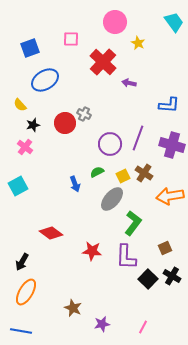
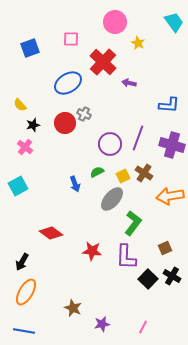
blue ellipse: moved 23 px right, 3 px down
blue line: moved 3 px right
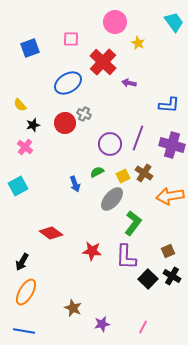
brown square: moved 3 px right, 3 px down
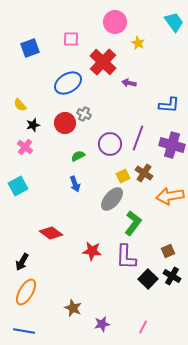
green semicircle: moved 19 px left, 16 px up
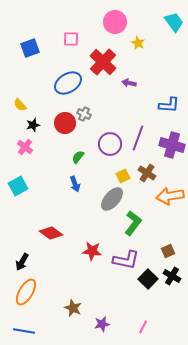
green semicircle: moved 1 px down; rotated 24 degrees counterclockwise
brown cross: moved 3 px right
purple L-shape: moved 3 px down; rotated 80 degrees counterclockwise
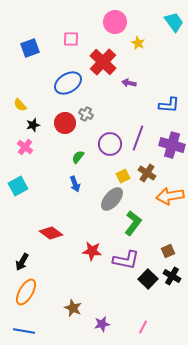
gray cross: moved 2 px right
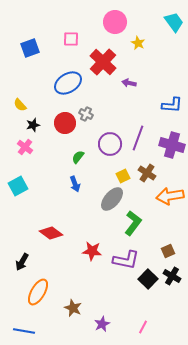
blue L-shape: moved 3 px right
orange ellipse: moved 12 px right
purple star: rotated 14 degrees counterclockwise
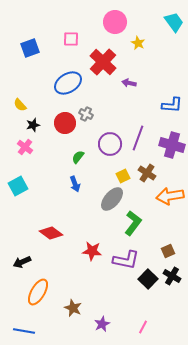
black arrow: rotated 36 degrees clockwise
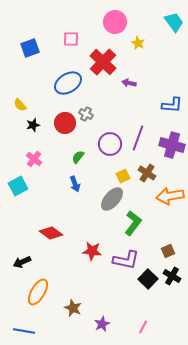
pink cross: moved 9 px right, 12 px down
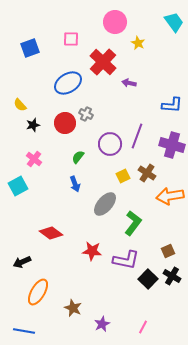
purple line: moved 1 px left, 2 px up
gray ellipse: moved 7 px left, 5 px down
